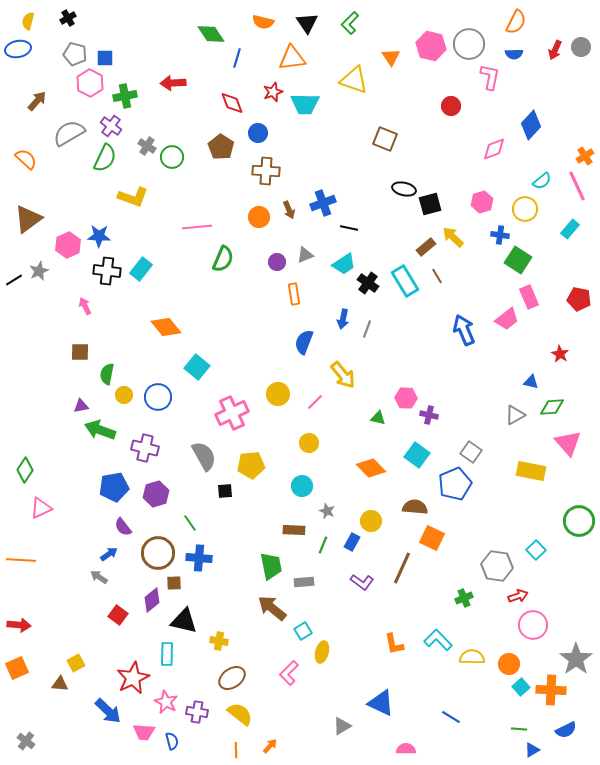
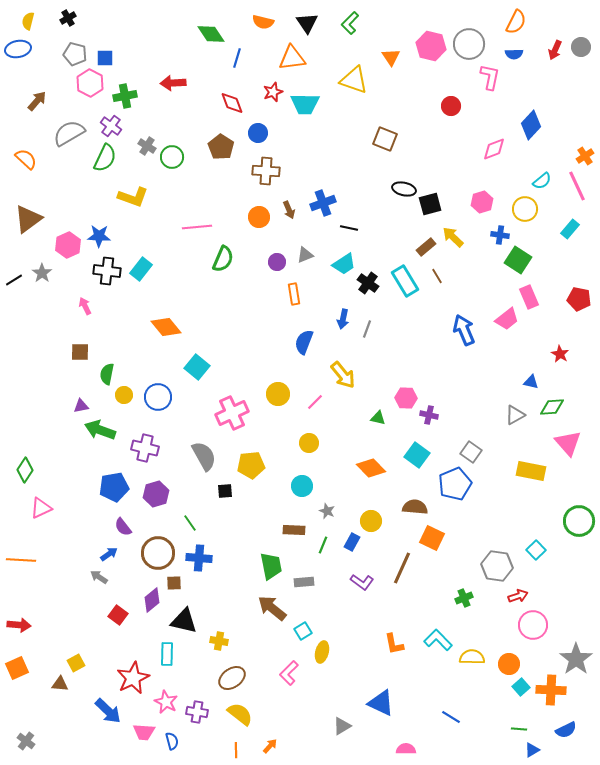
gray star at (39, 271): moved 3 px right, 2 px down; rotated 12 degrees counterclockwise
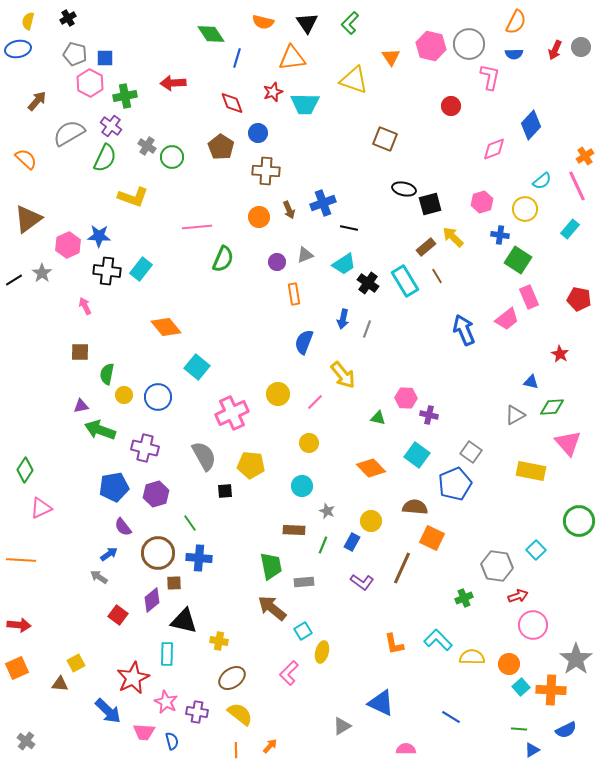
yellow pentagon at (251, 465): rotated 12 degrees clockwise
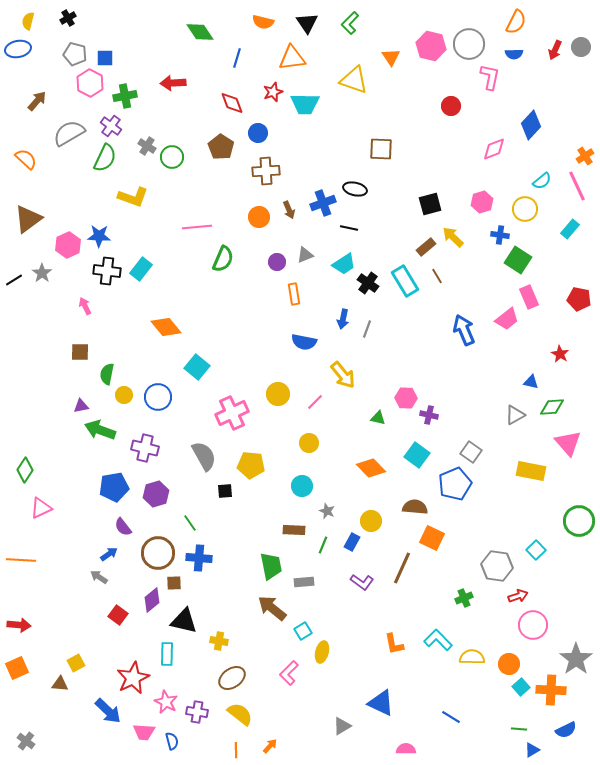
green diamond at (211, 34): moved 11 px left, 2 px up
brown square at (385, 139): moved 4 px left, 10 px down; rotated 20 degrees counterclockwise
brown cross at (266, 171): rotated 8 degrees counterclockwise
black ellipse at (404, 189): moved 49 px left
blue semicircle at (304, 342): rotated 100 degrees counterclockwise
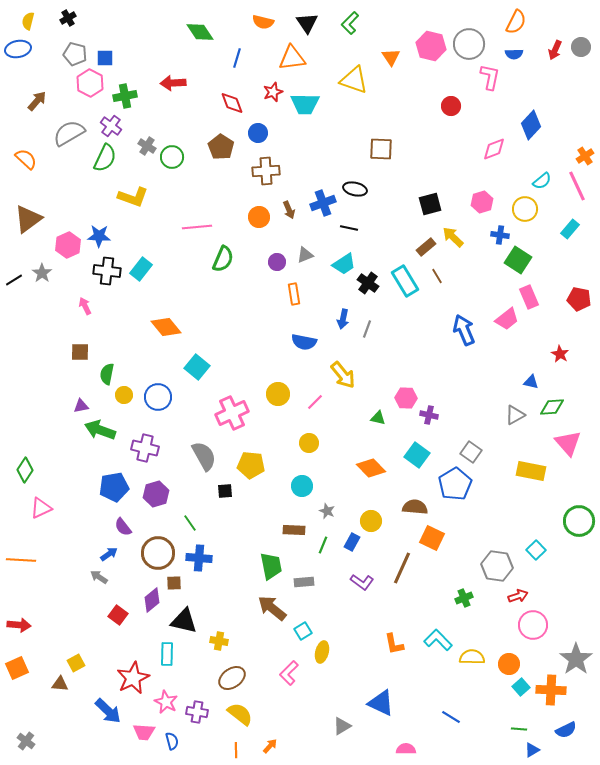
blue pentagon at (455, 484): rotated 8 degrees counterclockwise
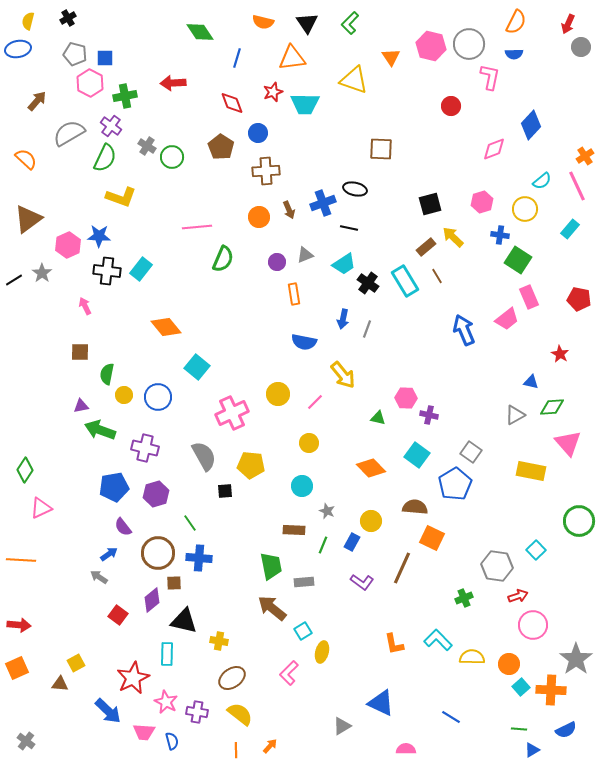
red arrow at (555, 50): moved 13 px right, 26 px up
yellow L-shape at (133, 197): moved 12 px left
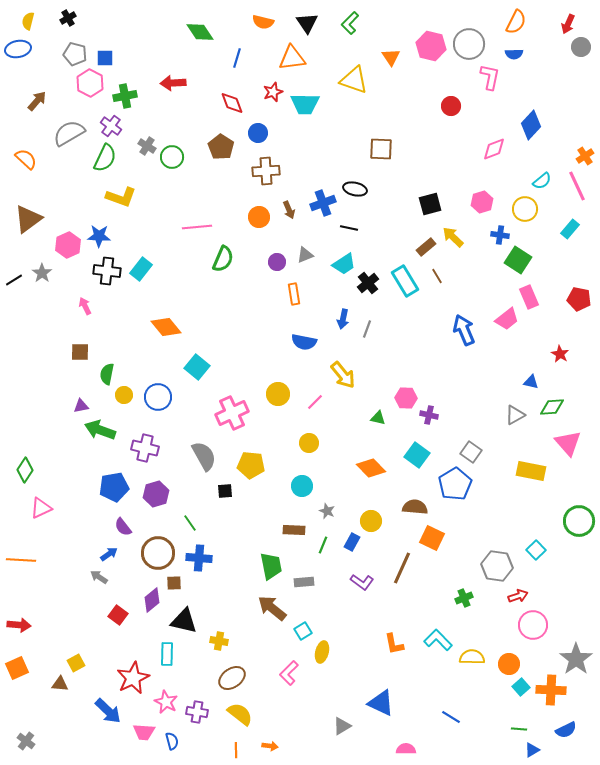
black cross at (368, 283): rotated 15 degrees clockwise
orange arrow at (270, 746): rotated 56 degrees clockwise
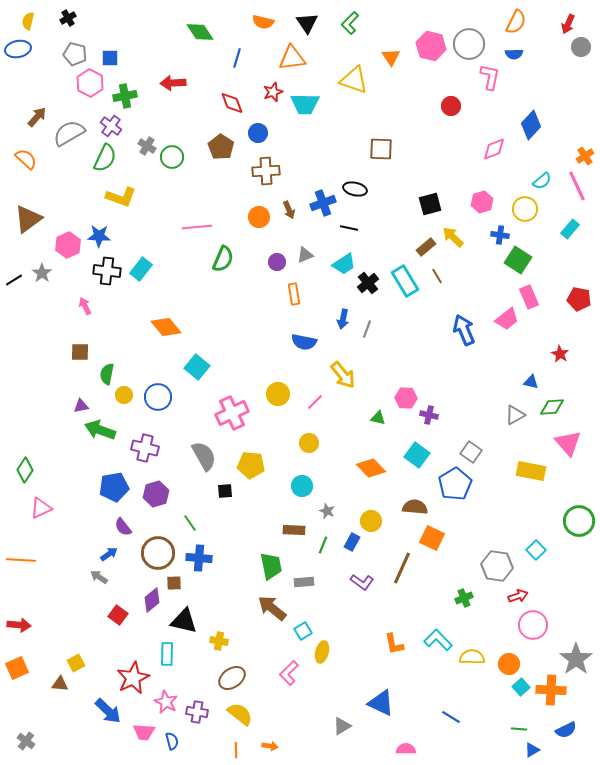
blue square at (105, 58): moved 5 px right
brown arrow at (37, 101): moved 16 px down
